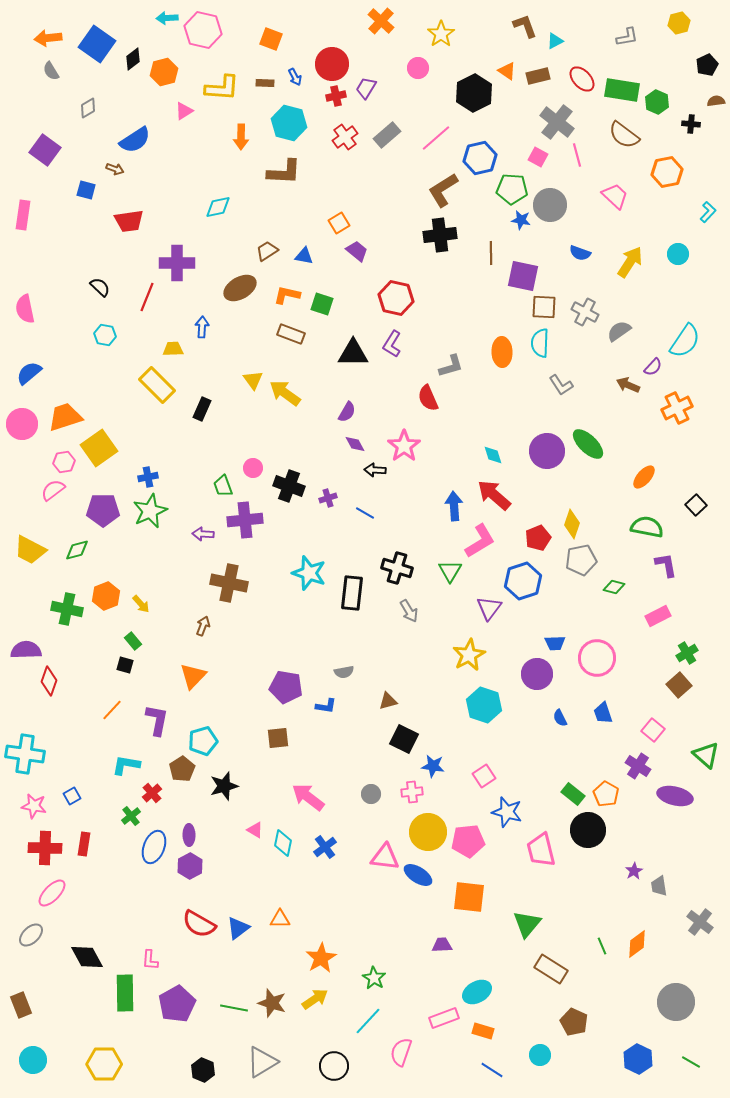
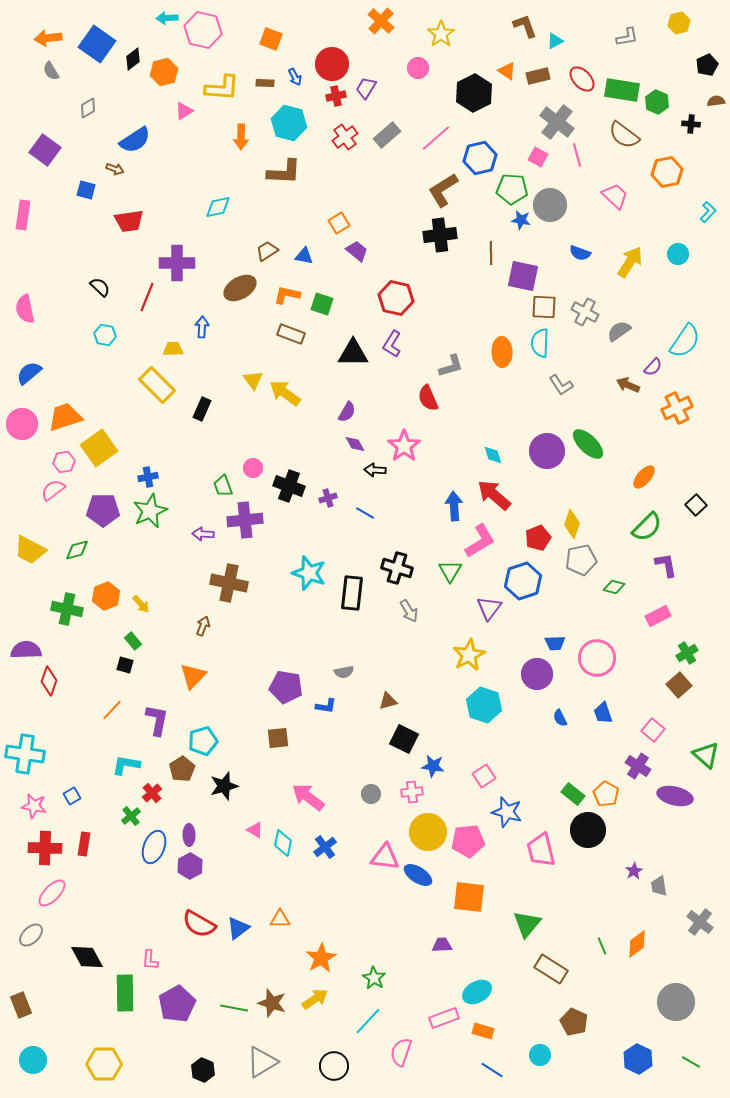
green semicircle at (647, 527): rotated 124 degrees clockwise
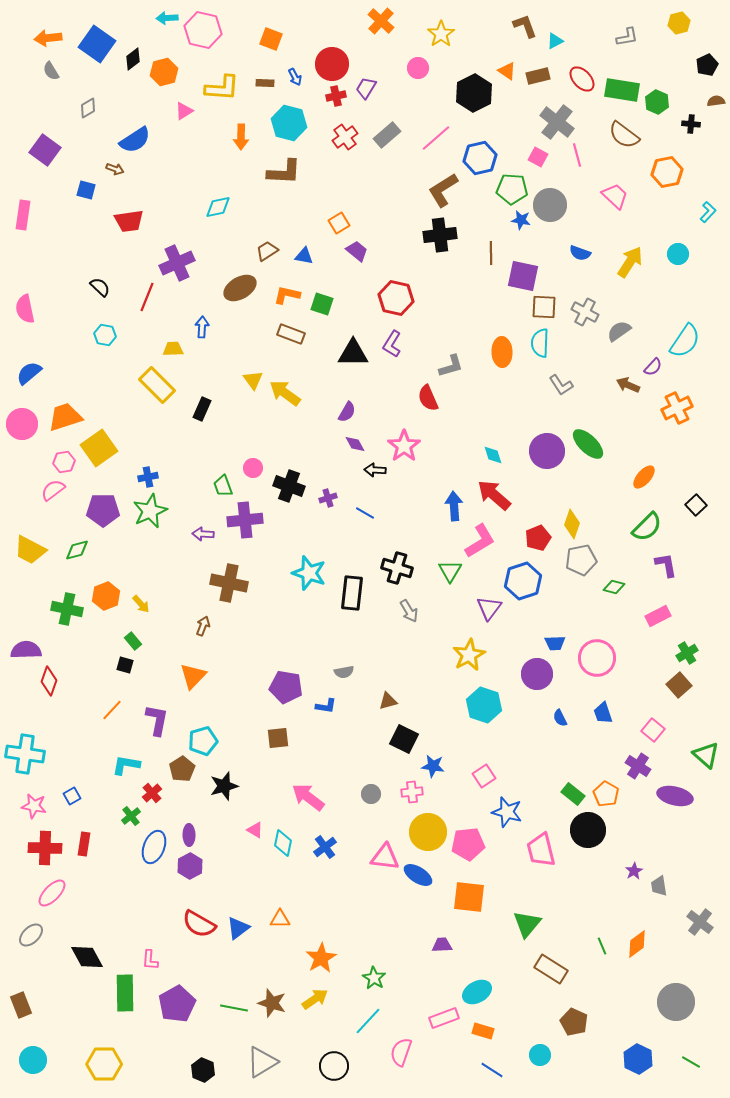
purple cross at (177, 263): rotated 24 degrees counterclockwise
pink pentagon at (468, 841): moved 3 px down
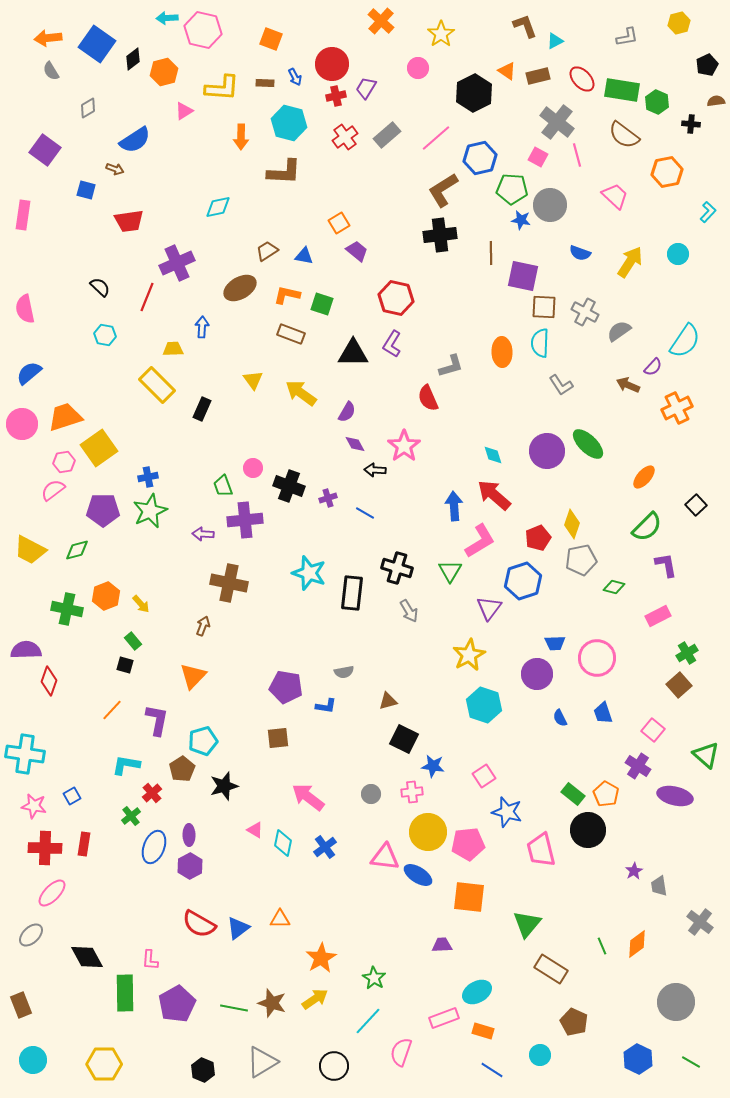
yellow arrow at (285, 393): moved 16 px right
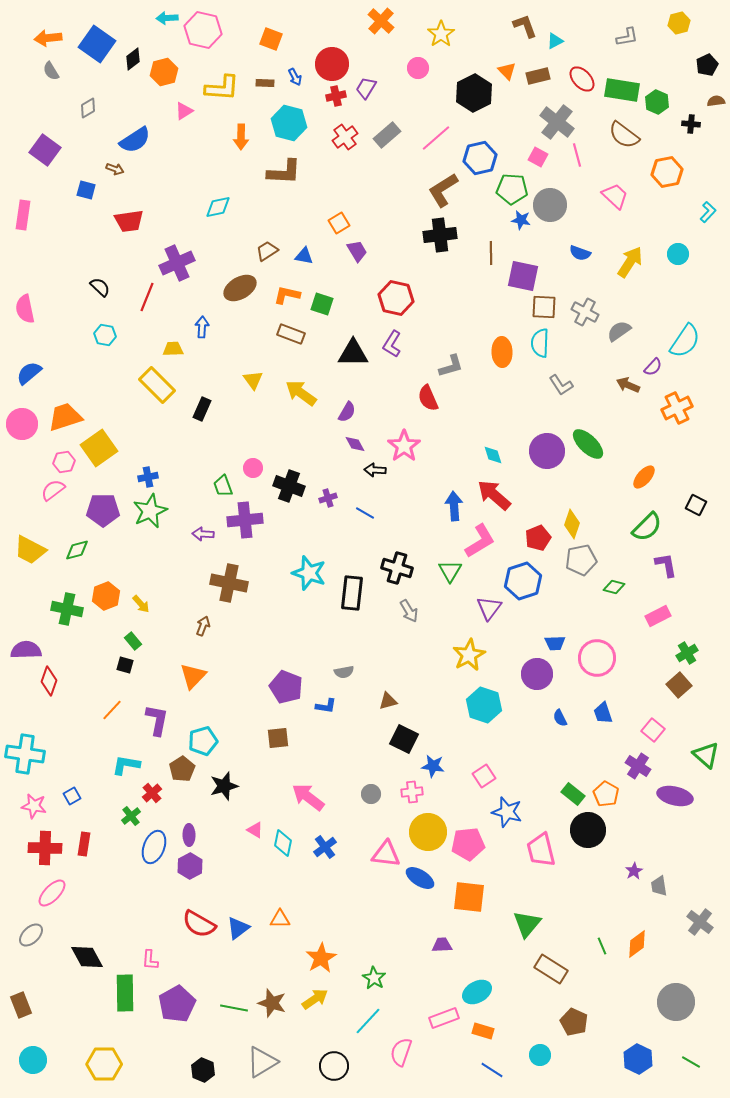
orange triangle at (507, 71): rotated 12 degrees clockwise
purple trapezoid at (357, 251): rotated 20 degrees clockwise
black square at (696, 505): rotated 20 degrees counterclockwise
purple pentagon at (286, 687): rotated 12 degrees clockwise
pink triangle at (385, 857): moved 1 px right, 3 px up
blue ellipse at (418, 875): moved 2 px right, 3 px down
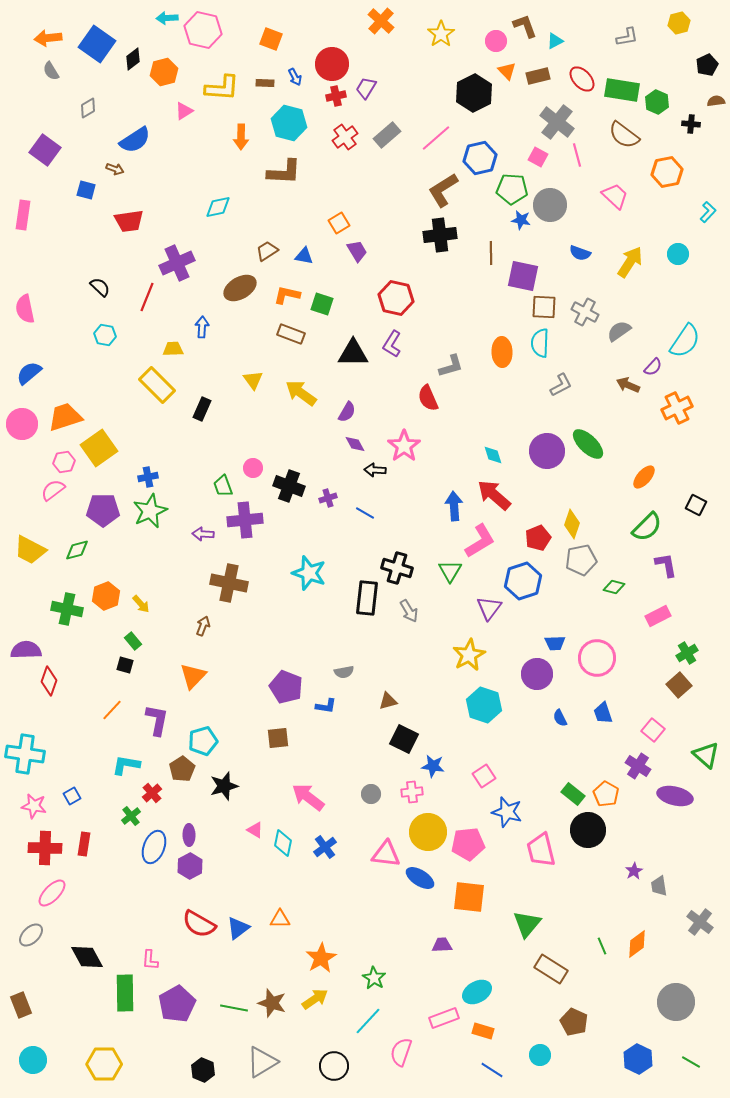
pink circle at (418, 68): moved 78 px right, 27 px up
gray L-shape at (561, 385): rotated 85 degrees counterclockwise
black rectangle at (352, 593): moved 15 px right, 5 px down
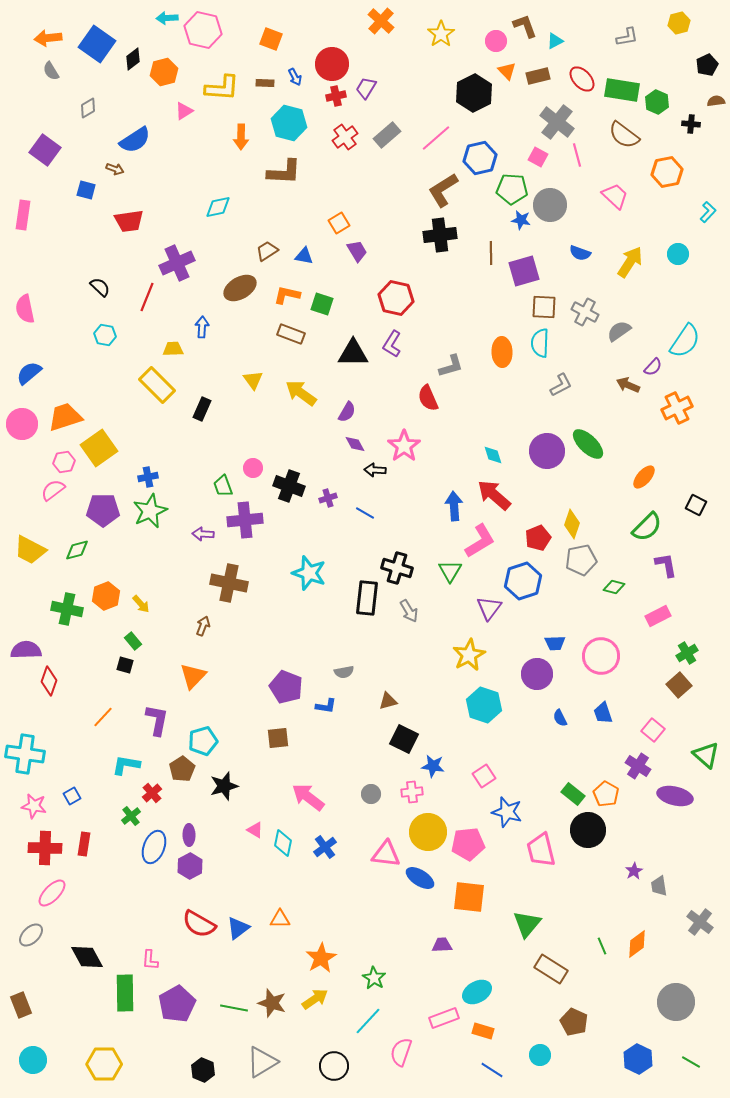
purple square at (523, 276): moved 1 px right, 5 px up; rotated 28 degrees counterclockwise
pink circle at (597, 658): moved 4 px right, 2 px up
orange line at (112, 710): moved 9 px left, 7 px down
